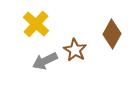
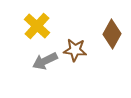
yellow cross: moved 1 px right, 2 px down
brown star: rotated 25 degrees counterclockwise
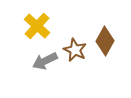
brown diamond: moved 7 px left, 7 px down
brown star: rotated 20 degrees clockwise
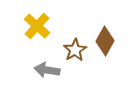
brown star: rotated 15 degrees clockwise
gray arrow: moved 2 px right, 9 px down; rotated 35 degrees clockwise
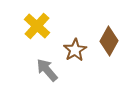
brown diamond: moved 4 px right
gray arrow: rotated 40 degrees clockwise
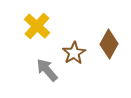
brown diamond: moved 3 px down
brown star: moved 1 px left, 3 px down
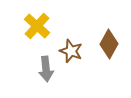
brown star: moved 3 px left, 2 px up; rotated 20 degrees counterclockwise
gray arrow: moved 1 px left, 1 px up; rotated 145 degrees counterclockwise
